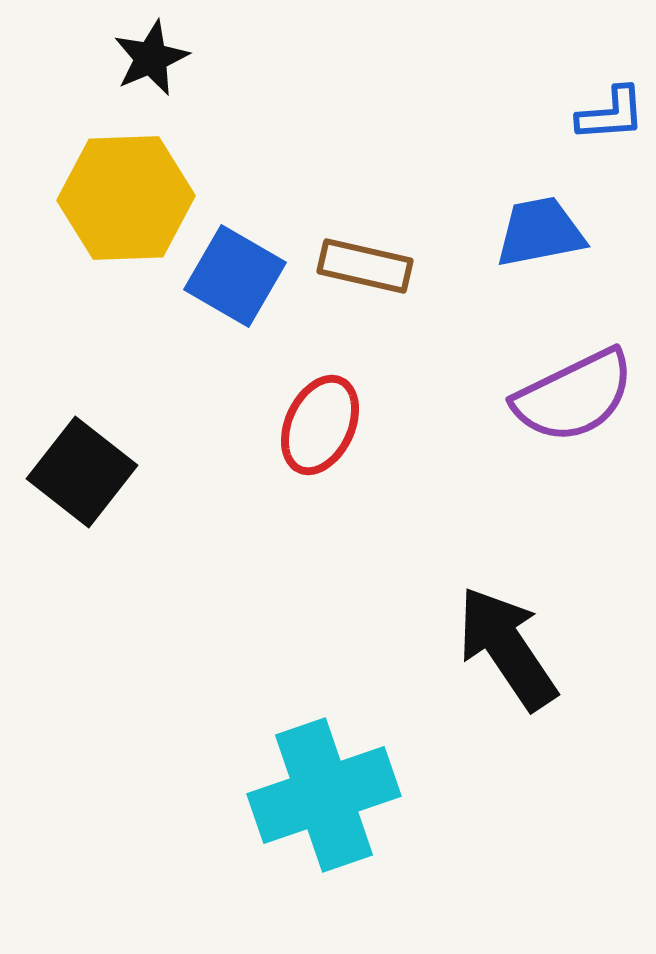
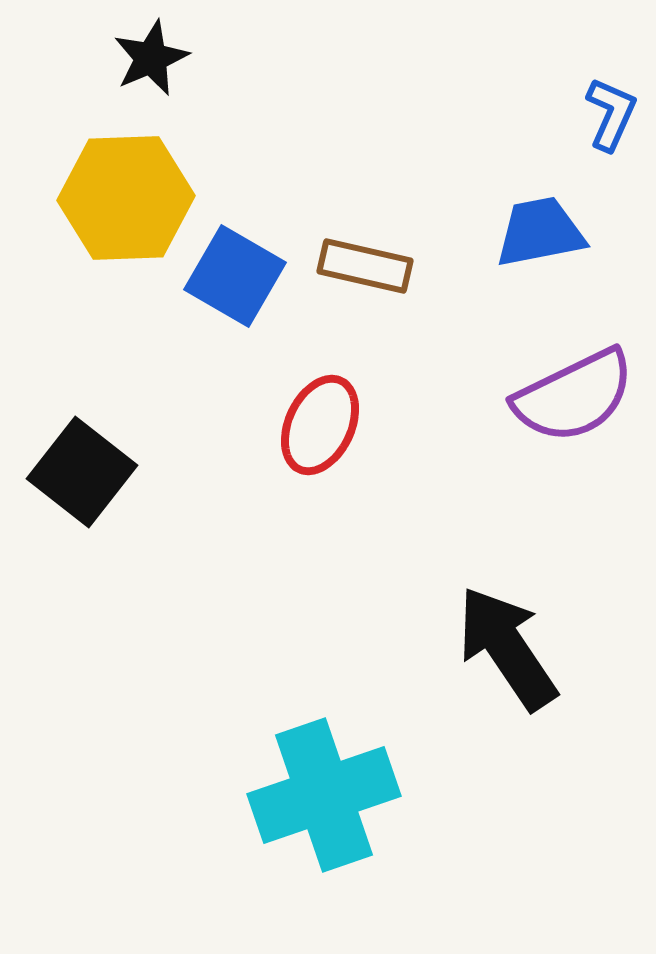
blue L-shape: rotated 62 degrees counterclockwise
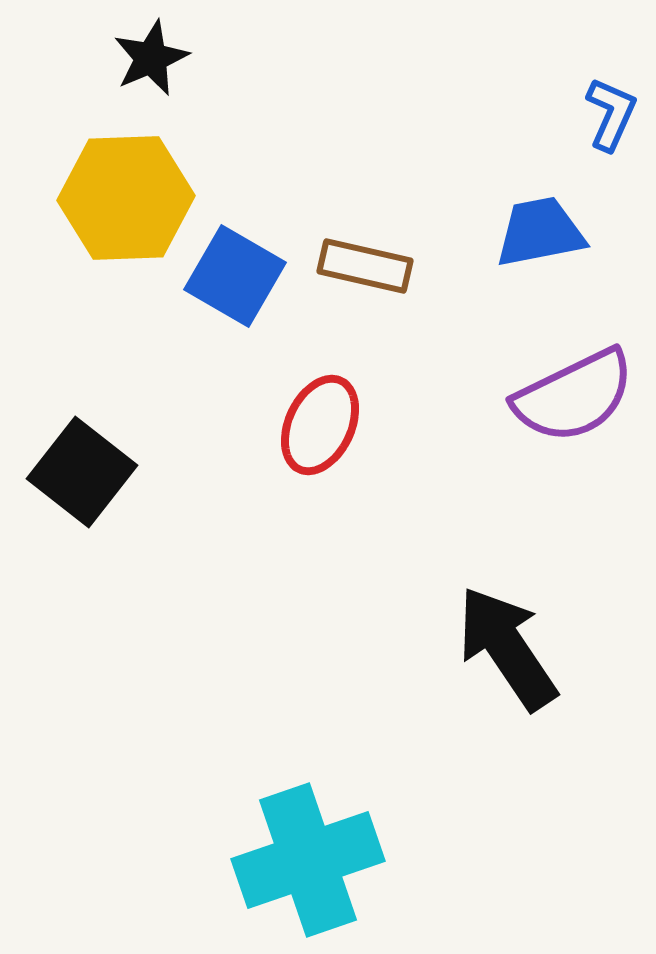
cyan cross: moved 16 px left, 65 px down
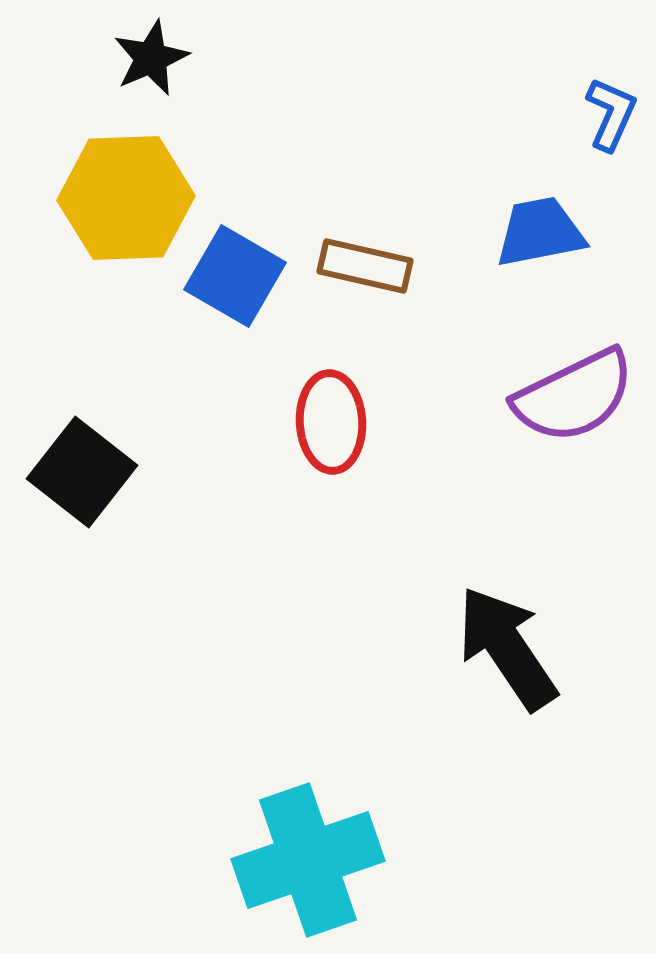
red ellipse: moved 11 px right, 3 px up; rotated 28 degrees counterclockwise
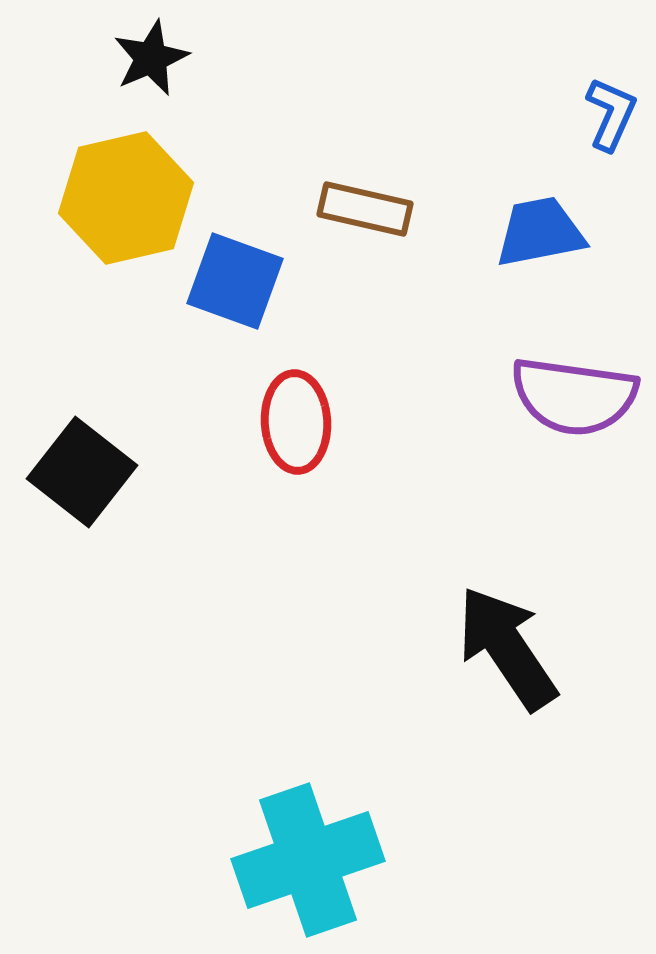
yellow hexagon: rotated 11 degrees counterclockwise
brown rectangle: moved 57 px up
blue square: moved 5 px down; rotated 10 degrees counterclockwise
purple semicircle: rotated 34 degrees clockwise
red ellipse: moved 35 px left
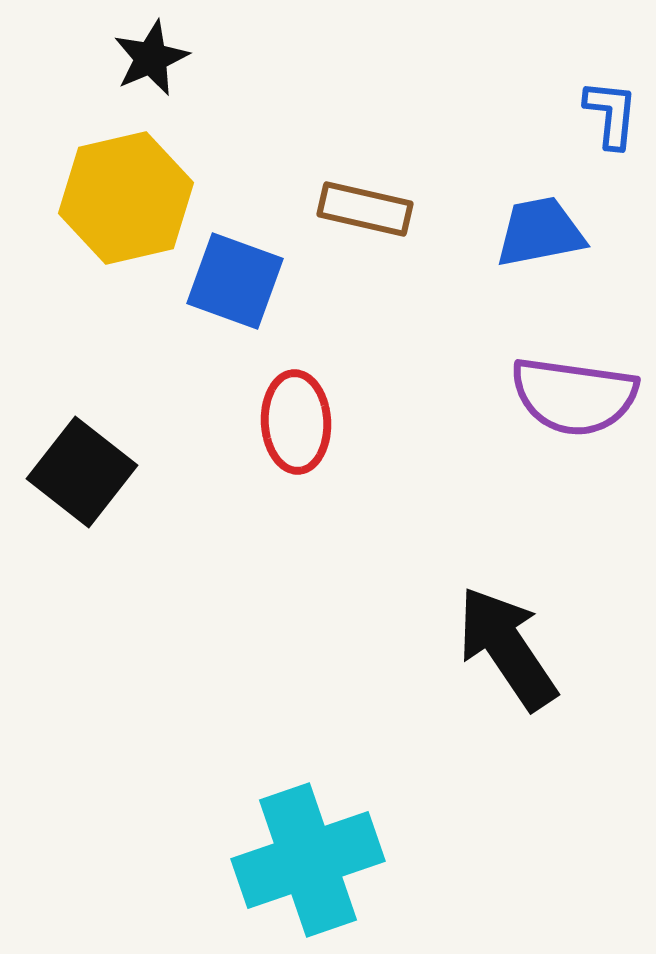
blue L-shape: rotated 18 degrees counterclockwise
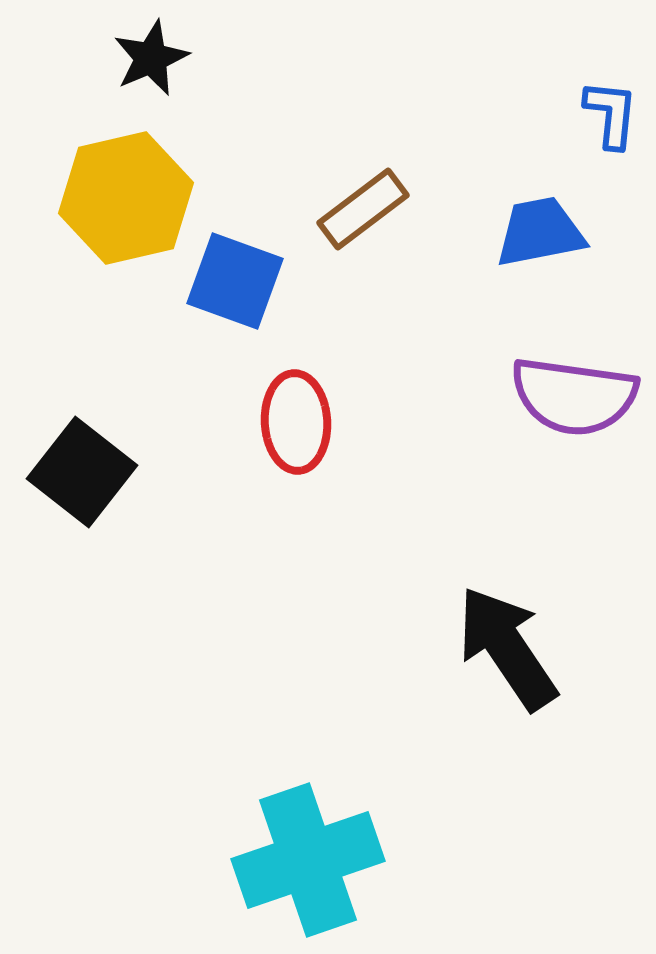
brown rectangle: moved 2 px left; rotated 50 degrees counterclockwise
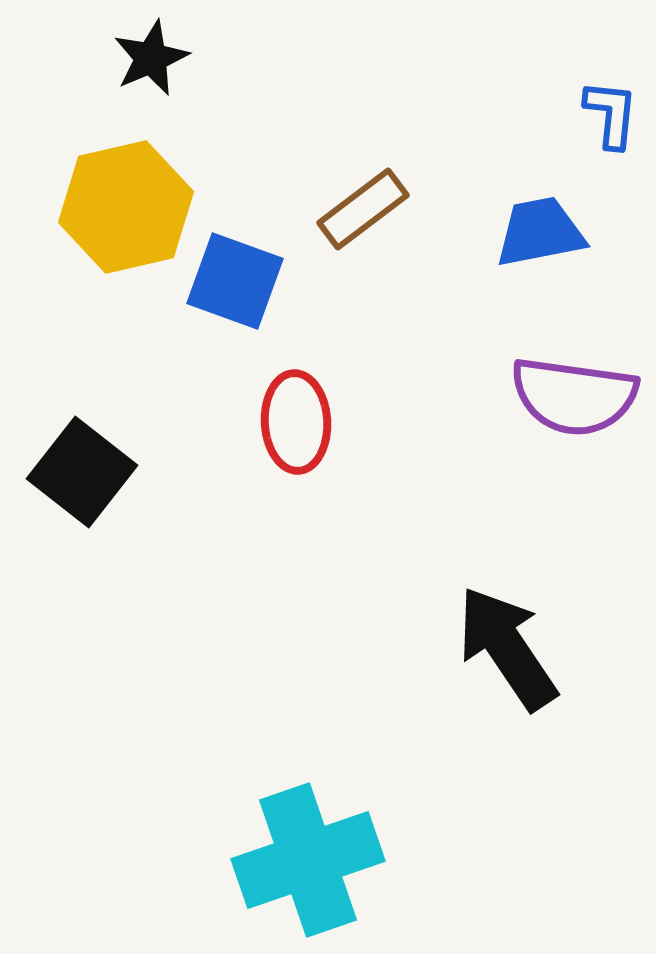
yellow hexagon: moved 9 px down
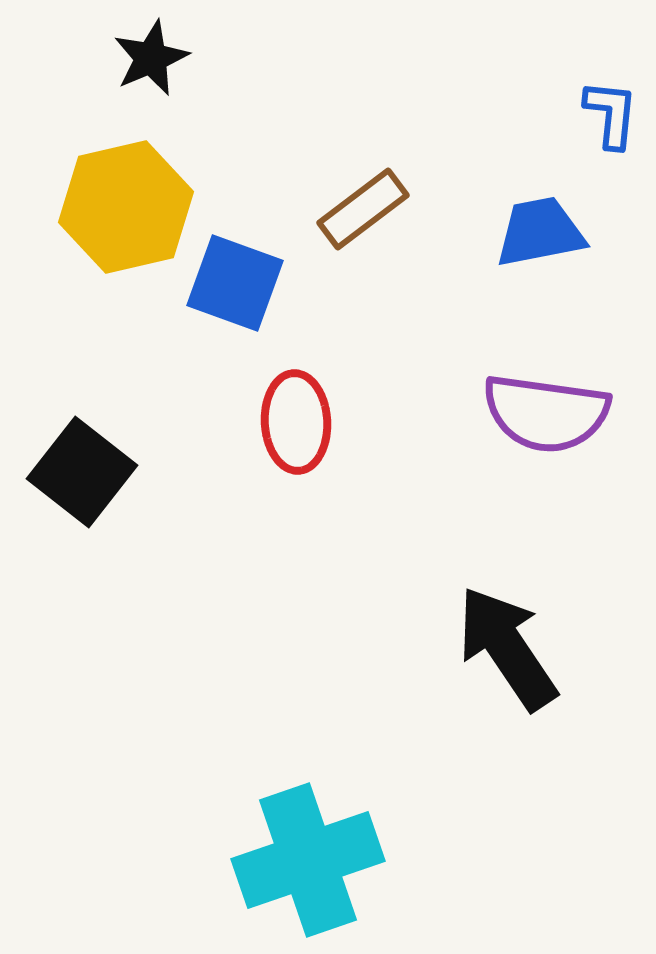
blue square: moved 2 px down
purple semicircle: moved 28 px left, 17 px down
